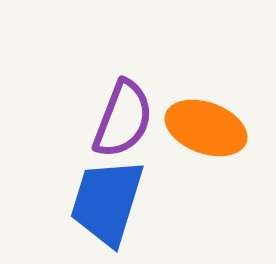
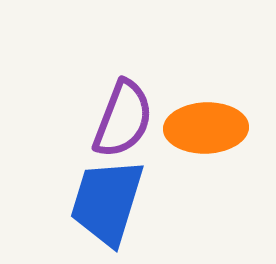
orange ellipse: rotated 22 degrees counterclockwise
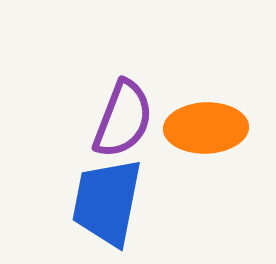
blue trapezoid: rotated 6 degrees counterclockwise
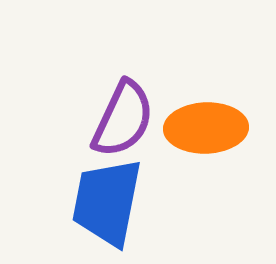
purple semicircle: rotated 4 degrees clockwise
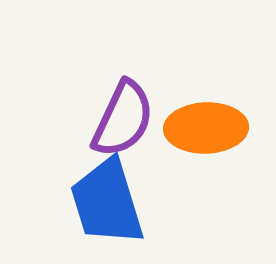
blue trapezoid: rotated 28 degrees counterclockwise
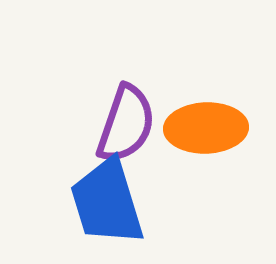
purple semicircle: moved 3 px right, 5 px down; rotated 6 degrees counterclockwise
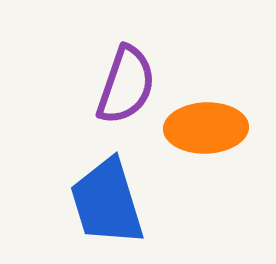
purple semicircle: moved 39 px up
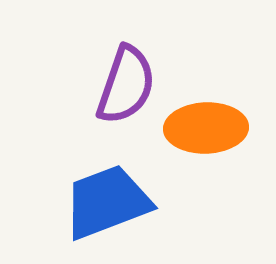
blue trapezoid: rotated 86 degrees clockwise
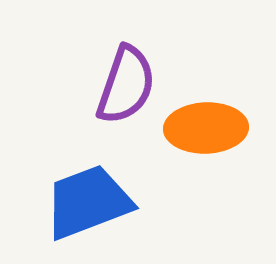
blue trapezoid: moved 19 px left
